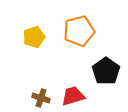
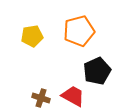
yellow pentagon: moved 2 px left, 1 px up; rotated 10 degrees clockwise
black pentagon: moved 9 px left; rotated 12 degrees clockwise
red trapezoid: rotated 45 degrees clockwise
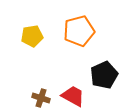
black pentagon: moved 7 px right, 4 px down
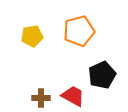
black pentagon: moved 2 px left
brown cross: rotated 18 degrees counterclockwise
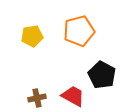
black pentagon: rotated 20 degrees counterclockwise
brown cross: moved 4 px left; rotated 12 degrees counterclockwise
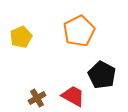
orange pentagon: rotated 12 degrees counterclockwise
yellow pentagon: moved 11 px left, 1 px down; rotated 15 degrees counterclockwise
brown cross: rotated 18 degrees counterclockwise
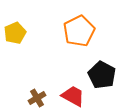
yellow pentagon: moved 6 px left, 4 px up
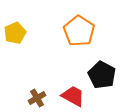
orange pentagon: rotated 12 degrees counterclockwise
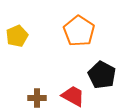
yellow pentagon: moved 2 px right, 3 px down
brown cross: rotated 30 degrees clockwise
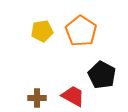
orange pentagon: moved 2 px right
yellow pentagon: moved 25 px right, 5 px up; rotated 15 degrees clockwise
